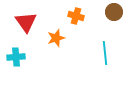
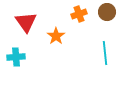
brown circle: moved 7 px left
orange cross: moved 3 px right, 2 px up; rotated 35 degrees counterclockwise
orange star: moved 2 px up; rotated 18 degrees counterclockwise
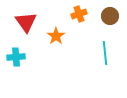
brown circle: moved 3 px right, 4 px down
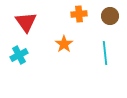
orange cross: rotated 14 degrees clockwise
orange star: moved 8 px right, 8 px down
cyan cross: moved 3 px right, 2 px up; rotated 24 degrees counterclockwise
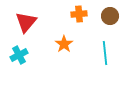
red triangle: rotated 15 degrees clockwise
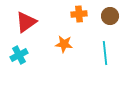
red triangle: rotated 15 degrees clockwise
orange star: rotated 30 degrees counterclockwise
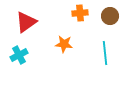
orange cross: moved 1 px right, 1 px up
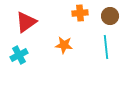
orange star: moved 1 px down
cyan line: moved 1 px right, 6 px up
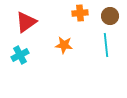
cyan line: moved 2 px up
cyan cross: moved 1 px right
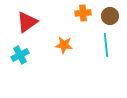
orange cross: moved 3 px right
red triangle: moved 1 px right
